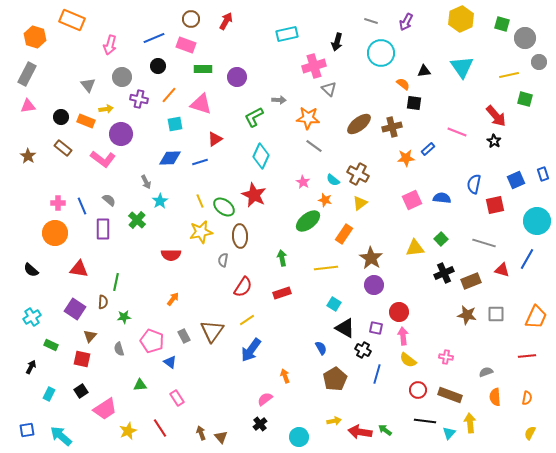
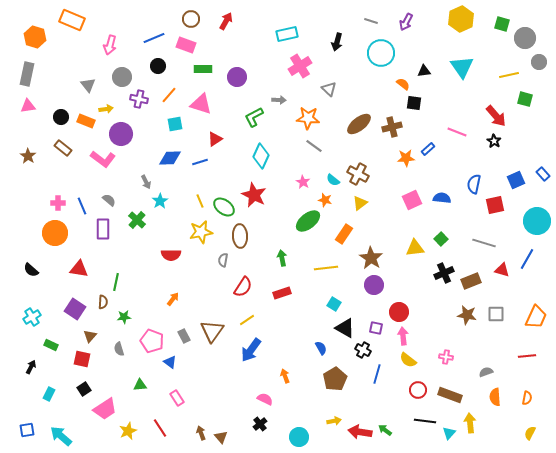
pink cross at (314, 66): moved 14 px left; rotated 15 degrees counterclockwise
gray rectangle at (27, 74): rotated 15 degrees counterclockwise
blue rectangle at (543, 174): rotated 24 degrees counterclockwise
black square at (81, 391): moved 3 px right, 2 px up
pink semicircle at (265, 399): rotated 63 degrees clockwise
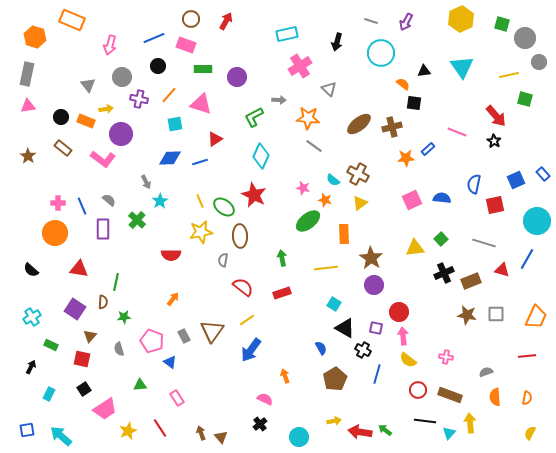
pink star at (303, 182): moved 6 px down; rotated 16 degrees counterclockwise
orange rectangle at (344, 234): rotated 36 degrees counterclockwise
red semicircle at (243, 287): rotated 85 degrees counterclockwise
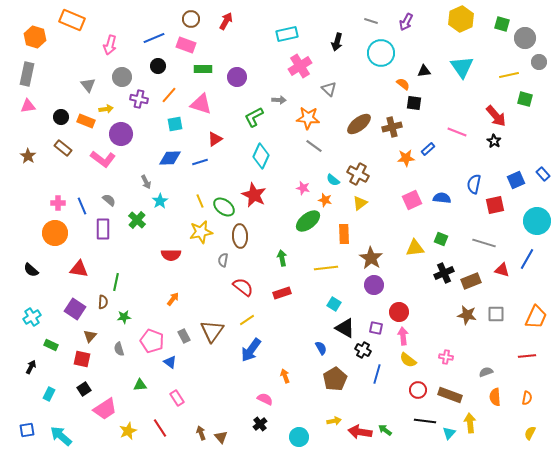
green square at (441, 239): rotated 24 degrees counterclockwise
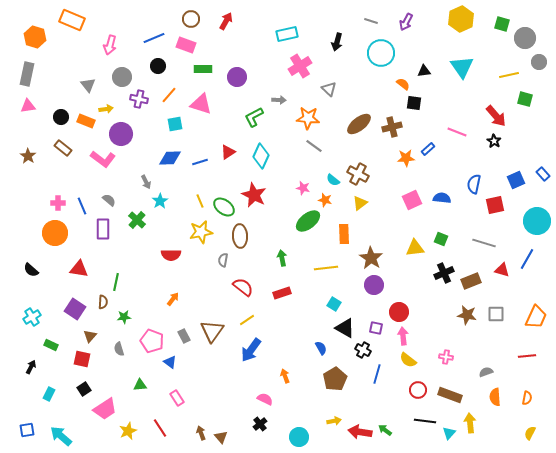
red triangle at (215, 139): moved 13 px right, 13 px down
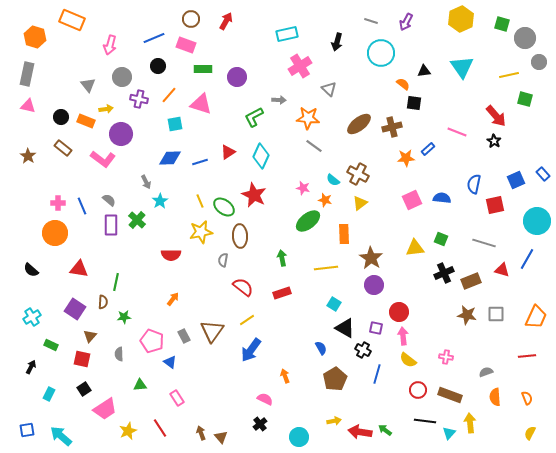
pink triangle at (28, 106): rotated 21 degrees clockwise
purple rectangle at (103, 229): moved 8 px right, 4 px up
gray semicircle at (119, 349): moved 5 px down; rotated 16 degrees clockwise
orange semicircle at (527, 398): rotated 32 degrees counterclockwise
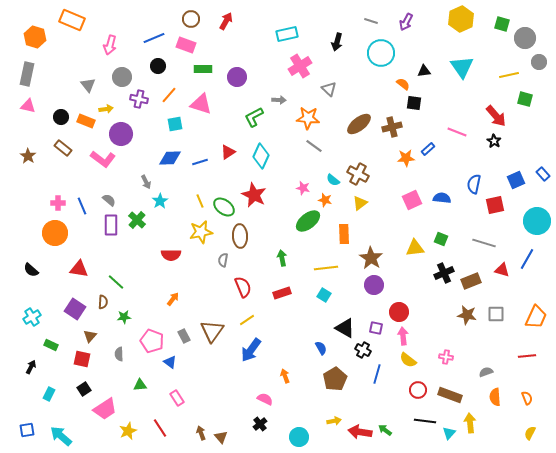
green line at (116, 282): rotated 60 degrees counterclockwise
red semicircle at (243, 287): rotated 30 degrees clockwise
cyan square at (334, 304): moved 10 px left, 9 px up
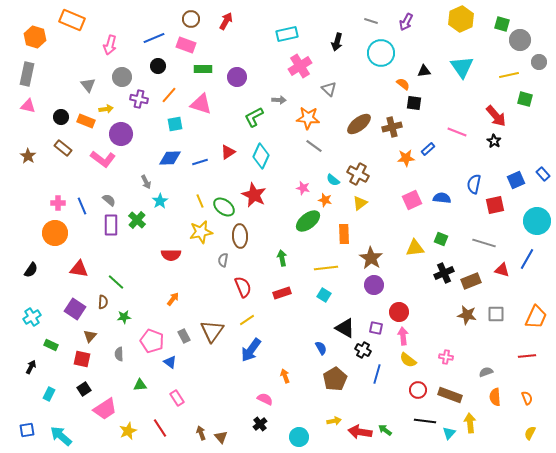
gray circle at (525, 38): moved 5 px left, 2 px down
black semicircle at (31, 270): rotated 98 degrees counterclockwise
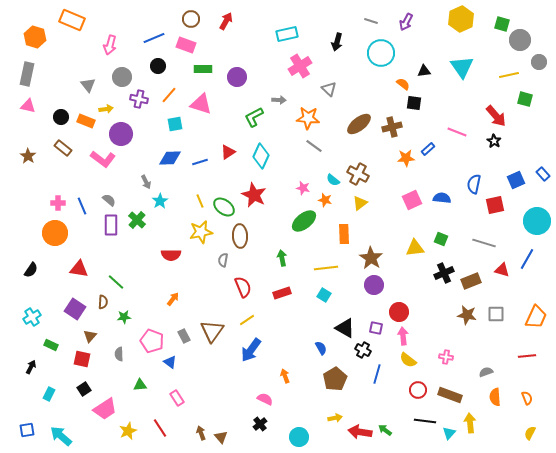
green ellipse at (308, 221): moved 4 px left
yellow arrow at (334, 421): moved 1 px right, 3 px up
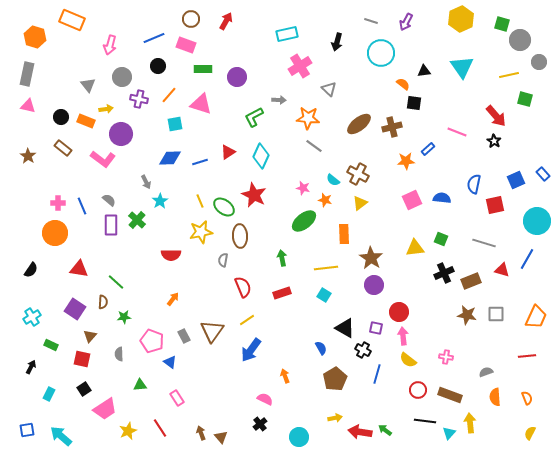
orange star at (406, 158): moved 3 px down
